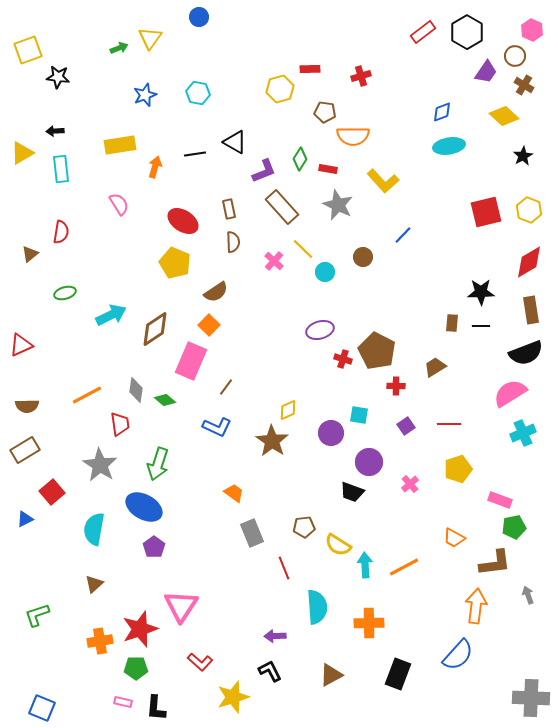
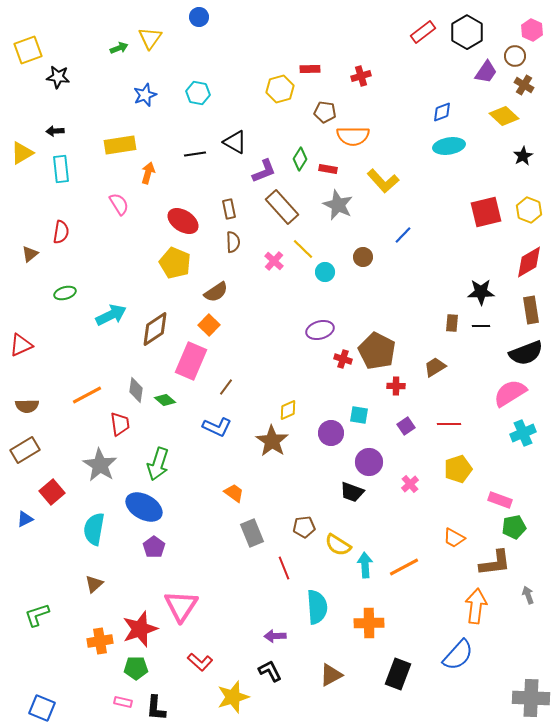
orange arrow at (155, 167): moved 7 px left, 6 px down
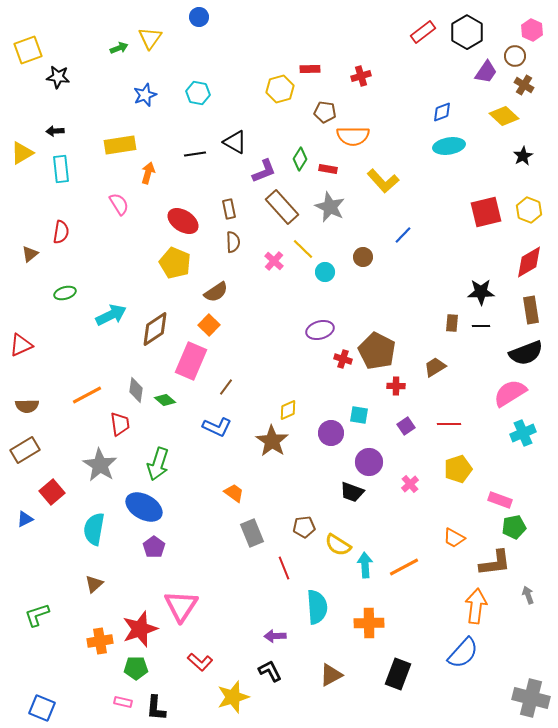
gray star at (338, 205): moved 8 px left, 2 px down
blue semicircle at (458, 655): moved 5 px right, 2 px up
gray cross at (531, 698): rotated 12 degrees clockwise
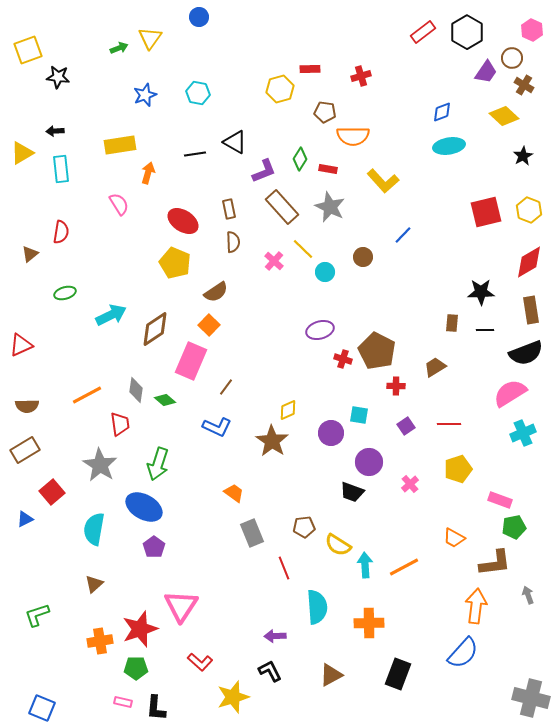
brown circle at (515, 56): moved 3 px left, 2 px down
black line at (481, 326): moved 4 px right, 4 px down
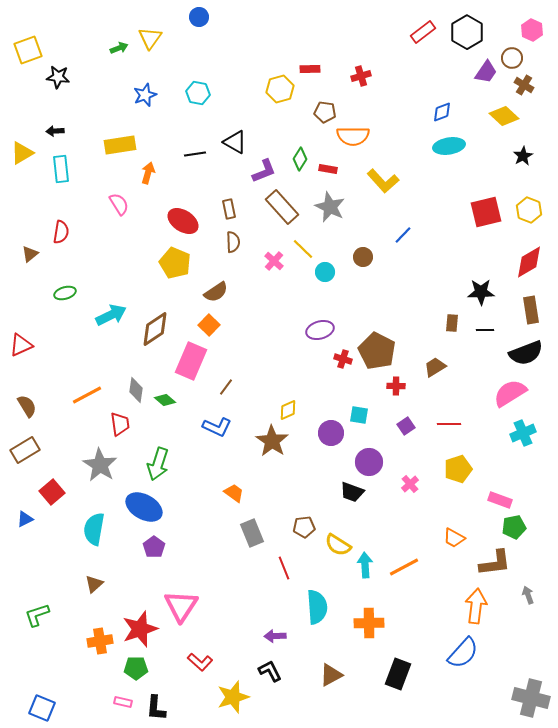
brown semicircle at (27, 406): rotated 120 degrees counterclockwise
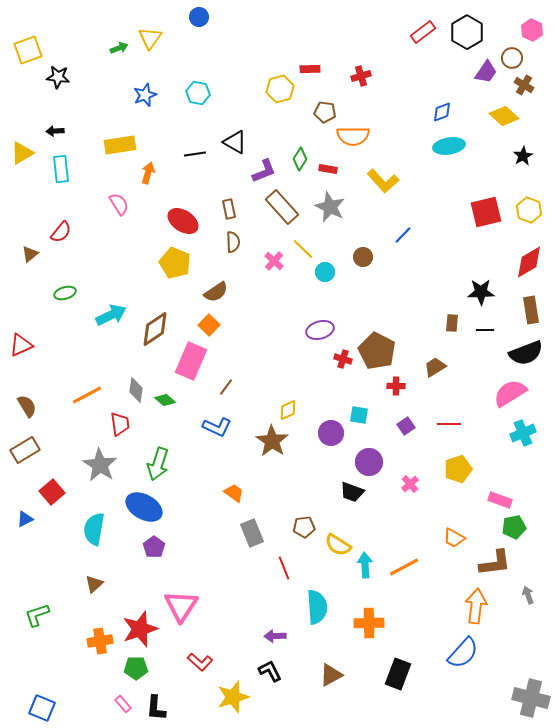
red semicircle at (61, 232): rotated 30 degrees clockwise
pink rectangle at (123, 702): moved 2 px down; rotated 36 degrees clockwise
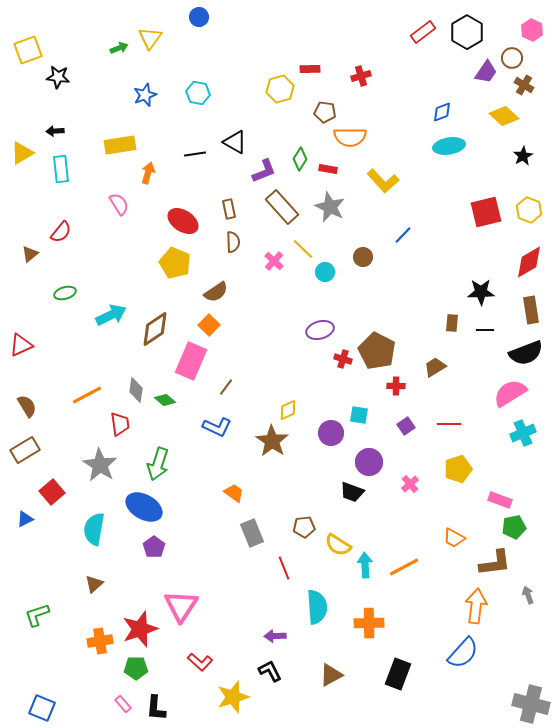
orange semicircle at (353, 136): moved 3 px left, 1 px down
gray cross at (531, 698): moved 6 px down
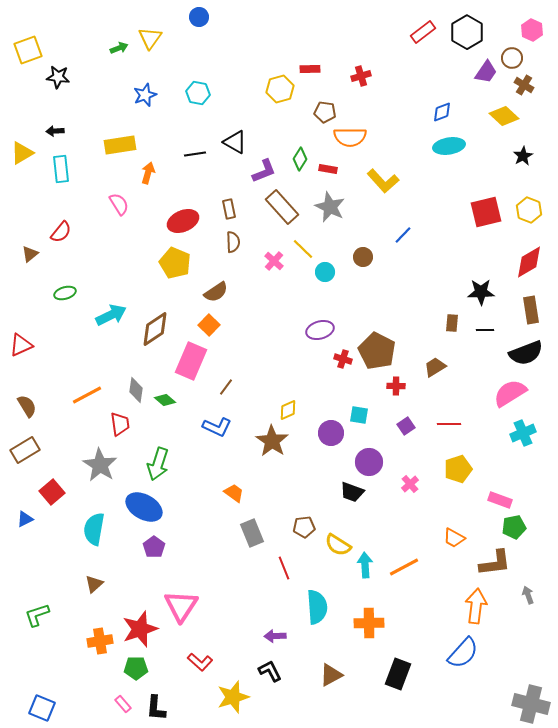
red ellipse at (183, 221): rotated 56 degrees counterclockwise
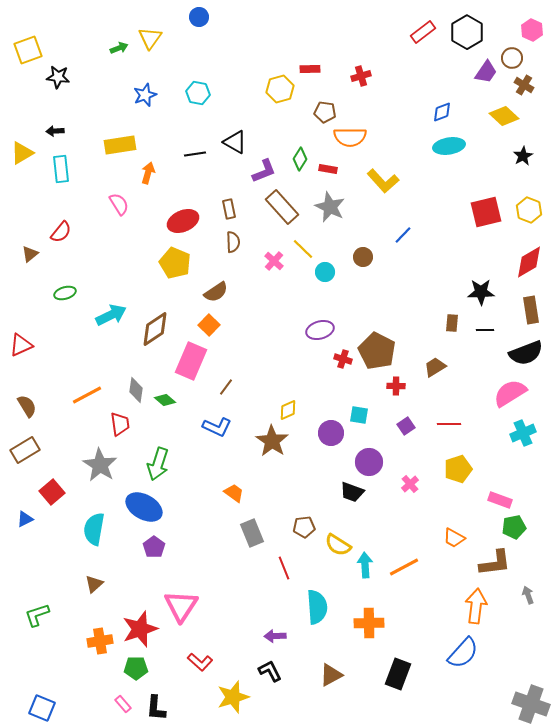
gray cross at (531, 704): rotated 6 degrees clockwise
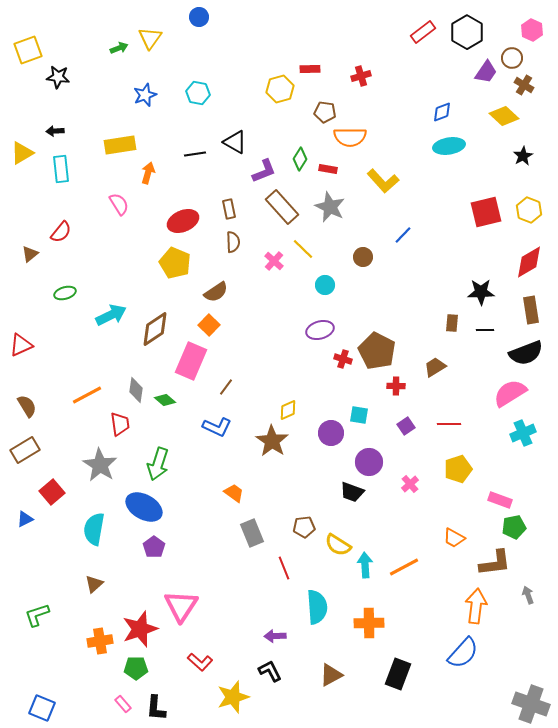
cyan circle at (325, 272): moved 13 px down
